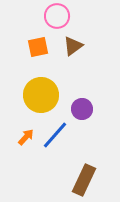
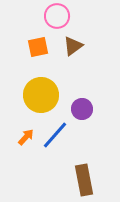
brown rectangle: rotated 36 degrees counterclockwise
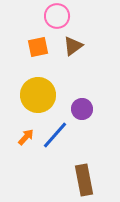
yellow circle: moved 3 px left
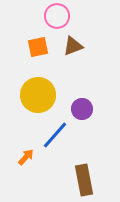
brown triangle: rotated 15 degrees clockwise
orange arrow: moved 20 px down
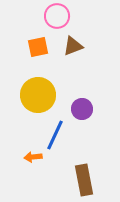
blue line: rotated 16 degrees counterclockwise
orange arrow: moved 7 px right; rotated 138 degrees counterclockwise
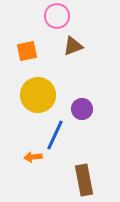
orange square: moved 11 px left, 4 px down
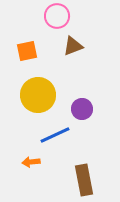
blue line: rotated 40 degrees clockwise
orange arrow: moved 2 px left, 5 px down
